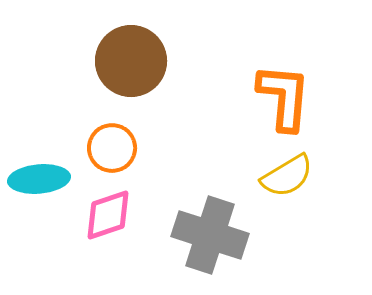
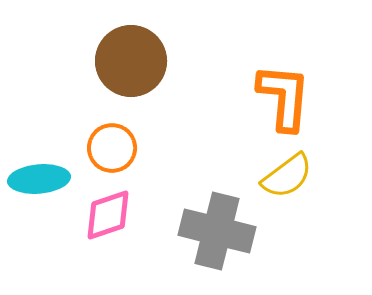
yellow semicircle: rotated 6 degrees counterclockwise
gray cross: moved 7 px right, 4 px up; rotated 4 degrees counterclockwise
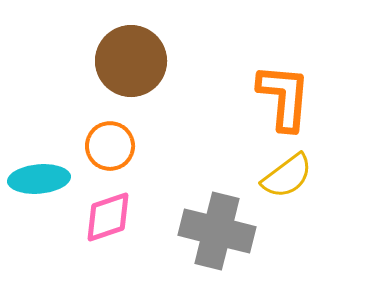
orange circle: moved 2 px left, 2 px up
pink diamond: moved 2 px down
